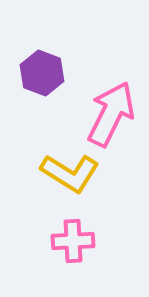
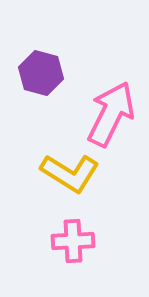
purple hexagon: moved 1 px left; rotated 6 degrees counterclockwise
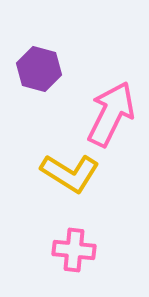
purple hexagon: moved 2 px left, 4 px up
pink cross: moved 1 px right, 9 px down; rotated 9 degrees clockwise
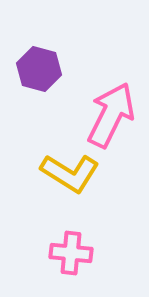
pink arrow: moved 1 px down
pink cross: moved 3 px left, 3 px down
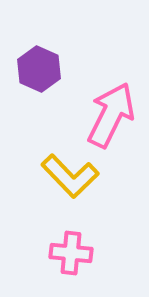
purple hexagon: rotated 9 degrees clockwise
yellow L-shape: moved 3 px down; rotated 14 degrees clockwise
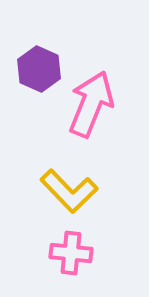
pink arrow: moved 20 px left, 11 px up; rotated 4 degrees counterclockwise
yellow L-shape: moved 1 px left, 15 px down
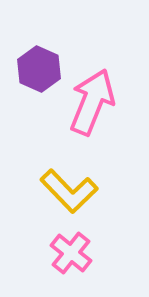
pink arrow: moved 1 px right, 2 px up
pink cross: rotated 33 degrees clockwise
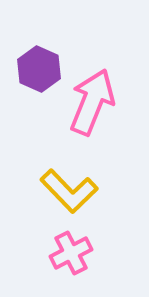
pink cross: rotated 24 degrees clockwise
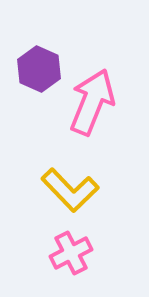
yellow L-shape: moved 1 px right, 1 px up
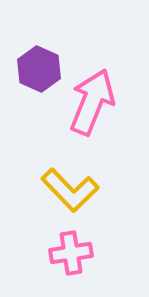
pink cross: rotated 18 degrees clockwise
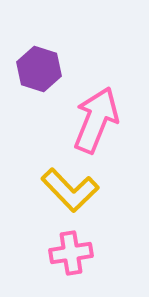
purple hexagon: rotated 6 degrees counterclockwise
pink arrow: moved 4 px right, 18 px down
